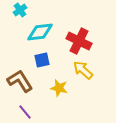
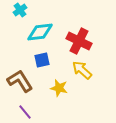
yellow arrow: moved 1 px left
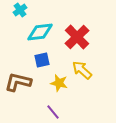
red cross: moved 2 px left, 4 px up; rotated 20 degrees clockwise
brown L-shape: moved 2 px left, 1 px down; rotated 44 degrees counterclockwise
yellow star: moved 5 px up
purple line: moved 28 px right
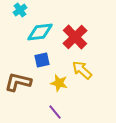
red cross: moved 2 px left
purple line: moved 2 px right
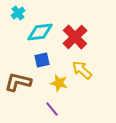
cyan cross: moved 2 px left, 3 px down
purple line: moved 3 px left, 3 px up
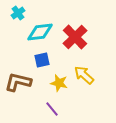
yellow arrow: moved 2 px right, 5 px down
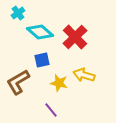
cyan diamond: rotated 48 degrees clockwise
yellow arrow: rotated 25 degrees counterclockwise
brown L-shape: rotated 44 degrees counterclockwise
purple line: moved 1 px left, 1 px down
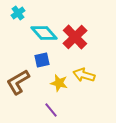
cyan diamond: moved 4 px right, 1 px down; rotated 8 degrees clockwise
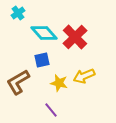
yellow arrow: moved 1 px down; rotated 40 degrees counterclockwise
